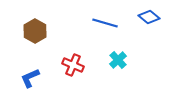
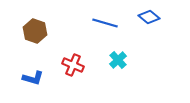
brown hexagon: rotated 10 degrees counterclockwise
blue L-shape: moved 3 px right; rotated 140 degrees counterclockwise
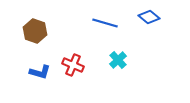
blue L-shape: moved 7 px right, 6 px up
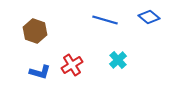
blue line: moved 3 px up
red cross: moved 1 px left; rotated 35 degrees clockwise
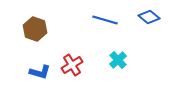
brown hexagon: moved 2 px up
